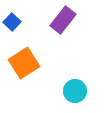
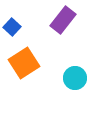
blue square: moved 5 px down
cyan circle: moved 13 px up
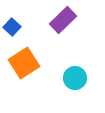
purple rectangle: rotated 8 degrees clockwise
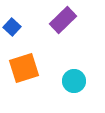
orange square: moved 5 px down; rotated 16 degrees clockwise
cyan circle: moved 1 px left, 3 px down
